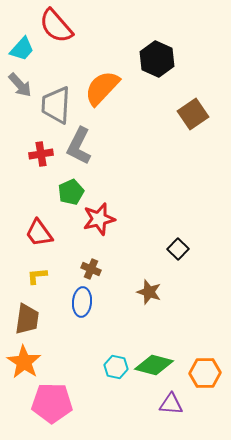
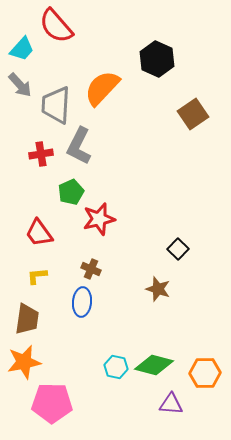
brown star: moved 9 px right, 3 px up
orange star: rotated 28 degrees clockwise
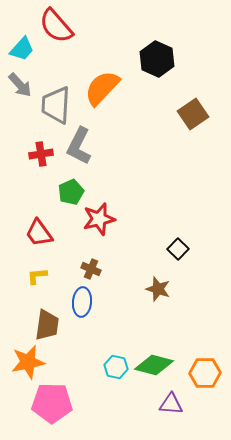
brown trapezoid: moved 20 px right, 6 px down
orange star: moved 4 px right
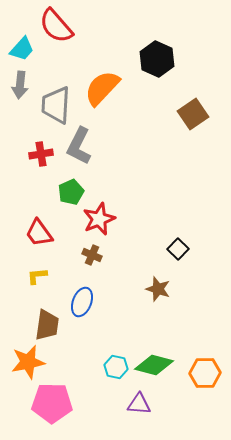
gray arrow: rotated 48 degrees clockwise
red star: rotated 8 degrees counterclockwise
brown cross: moved 1 px right, 14 px up
blue ellipse: rotated 16 degrees clockwise
purple triangle: moved 32 px left
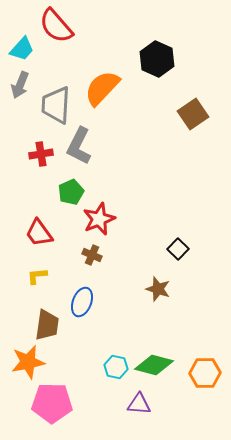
gray arrow: rotated 16 degrees clockwise
